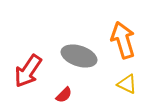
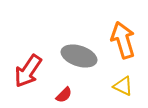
yellow triangle: moved 4 px left, 2 px down
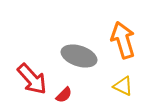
red arrow: moved 4 px right, 8 px down; rotated 76 degrees counterclockwise
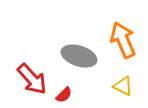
orange arrow: rotated 6 degrees counterclockwise
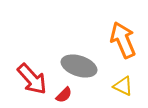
gray ellipse: moved 10 px down
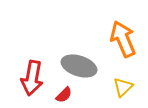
orange arrow: moved 1 px up
red arrow: moved 1 px up; rotated 52 degrees clockwise
yellow triangle: moved 1 px down; rotated 50 degrees clockwise
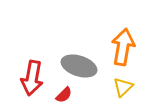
orange arrow: moved 8 px down; rotated 33 degrees clockwise
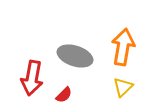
gray ellipse: moved 4 px left, 10 px up
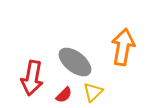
gray ellipse: moved 6 px down; rotated 20 degrees clockwise
yellow triangle: moved 30 px left, 5 px down
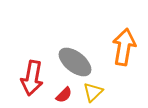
orange arrow: moved 1 px right
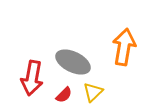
gray ellipse: moved 2 px left; rotated 12 degrees counterclockwise
